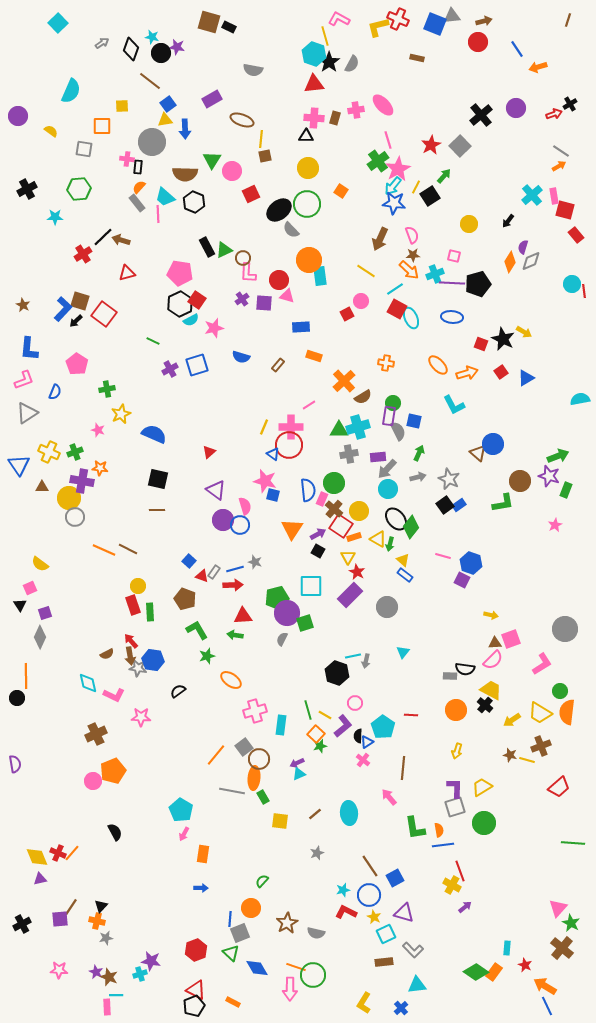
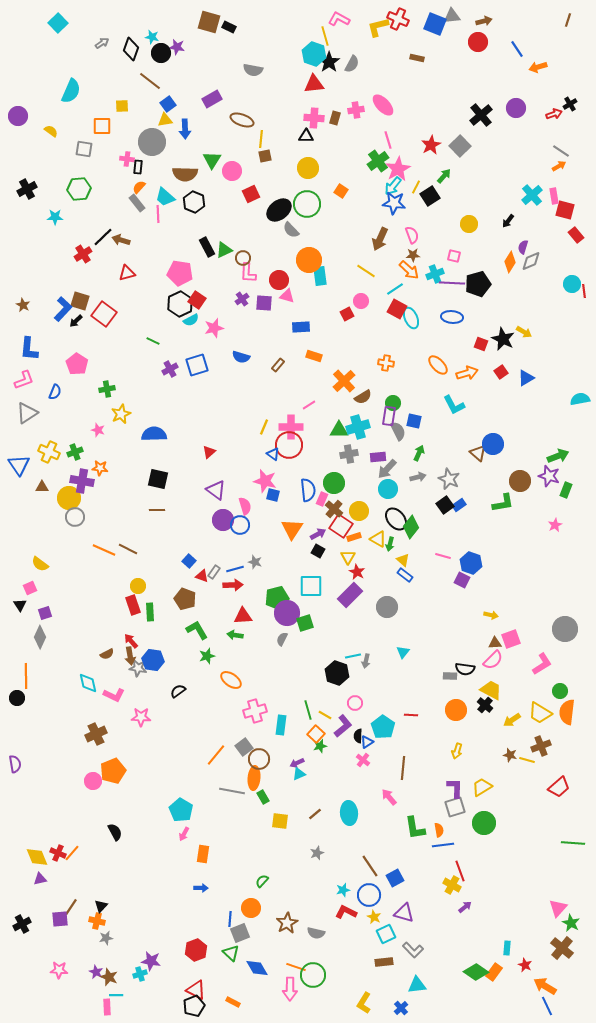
blue semicircle at (154, 434): rotated 25 degrees counterclockwise
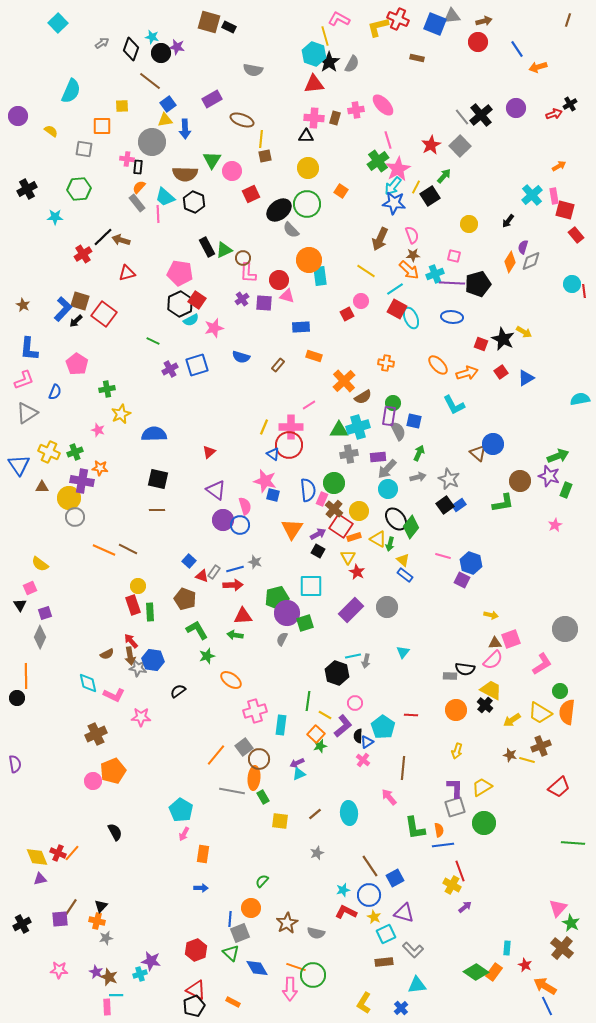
gray line at (561, 151): moved 99 px left, 34 px up; rotated 18 degrees clockwise
purple rectangle at (350, 595): moved 1 px right, 15 px down
green line at (308, 710): moved 9 px up; rotated 24 degrees clockwise
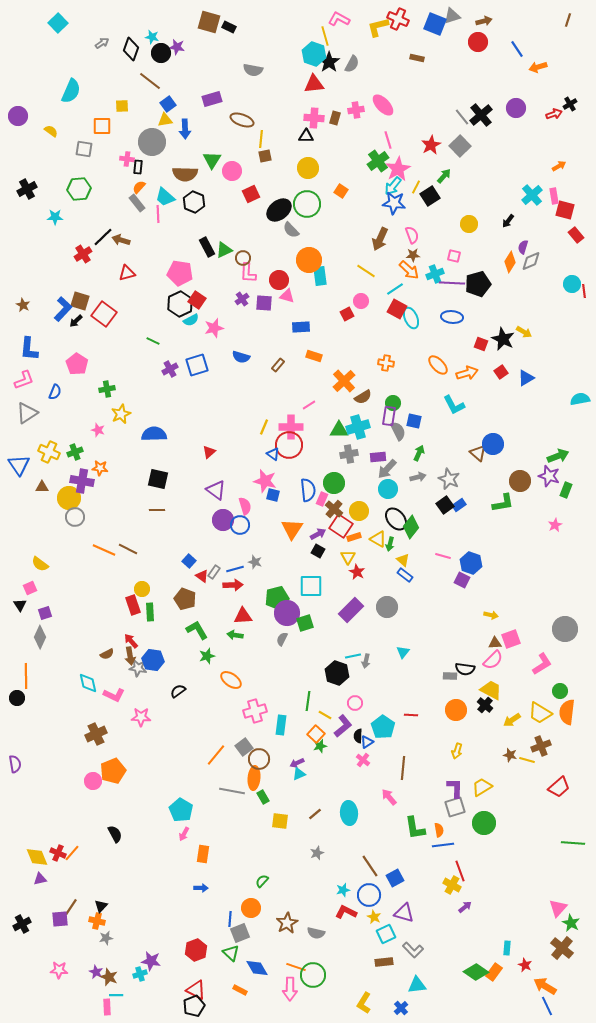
gray triangle at (452, 16): rotated 12 degrees counterclockwise
purple rectangle at (212, 99): rotated 12 degrees clockwise
red triangle at (202, 576): rotated 16 degrees clockwise
yellow circle at (138, 586): moved 4 px right, 3 px down
black semicircle at (115, 832): moved 2 px down
orange rectangle at (233, 1002): moved 7 px right, 12 px up
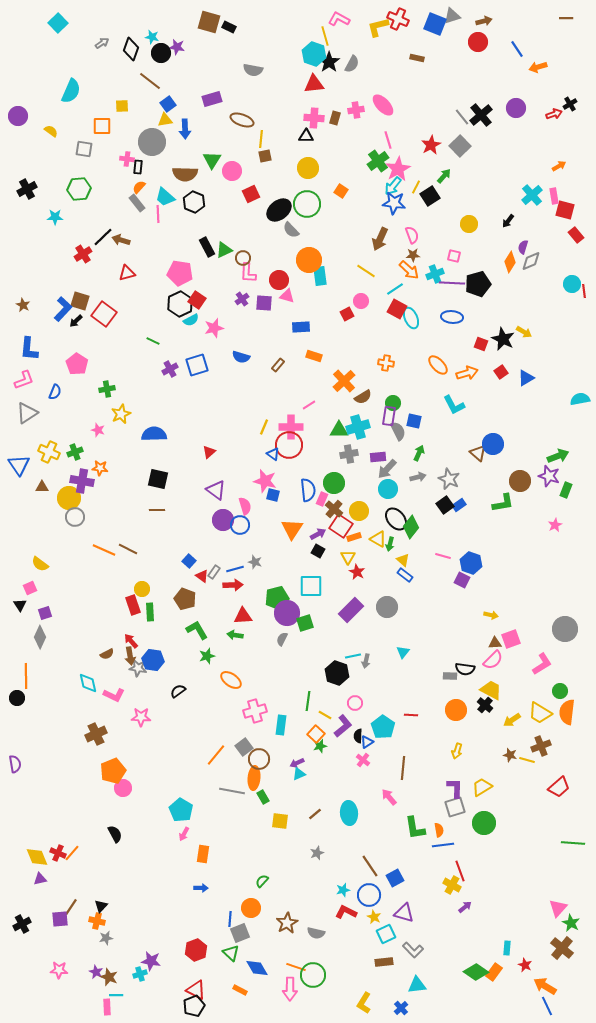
brown line at (568, 20): moved 2 px left, 2 px up; rotated 72 degrees clockwise
pink circle at (93, 781): moved 30 px right, 7 px down
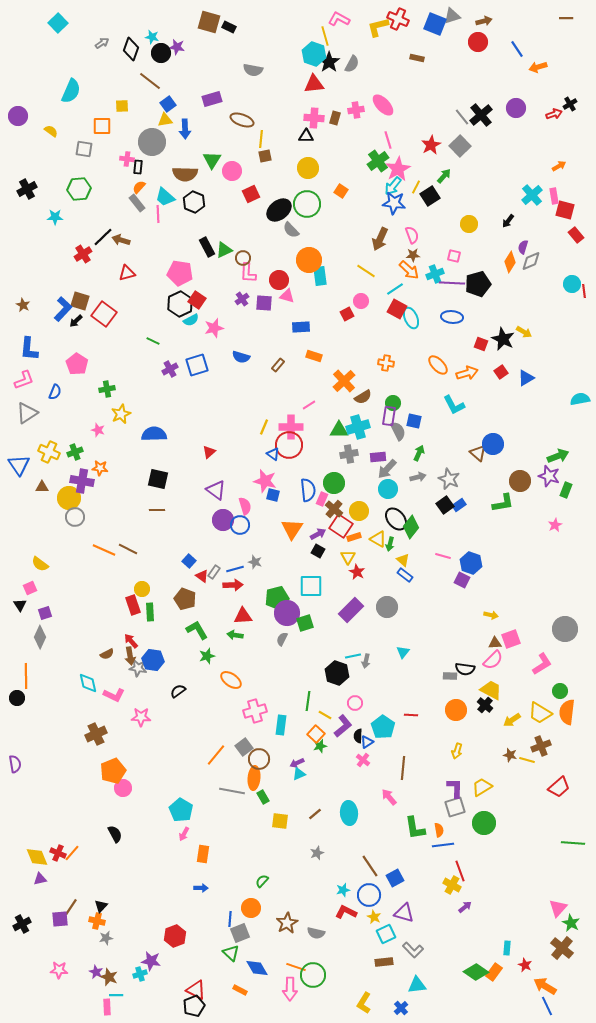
red hexagon at (196, 950): moved 21 px left, 14 px up
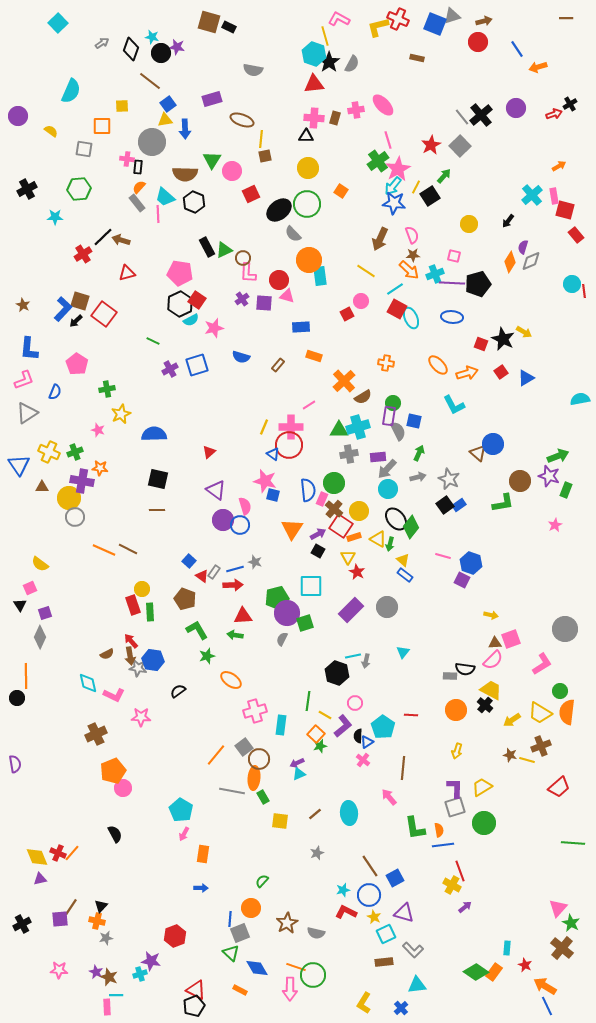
gray semicircle at (291, 230): moved 2 px right, 4 px down
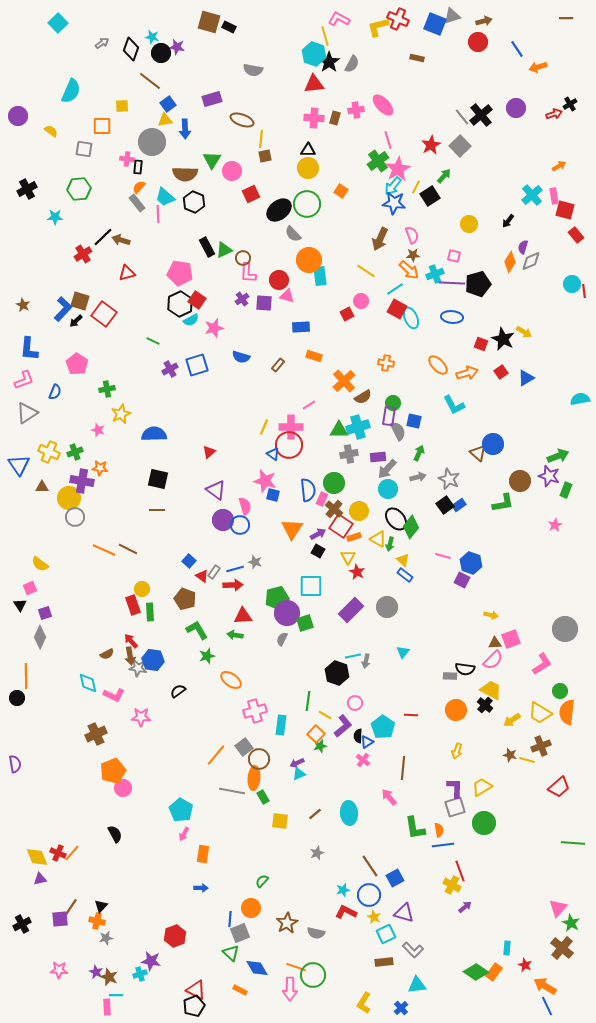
black triangle at (306, 136): moved 2 px right, 14 px down
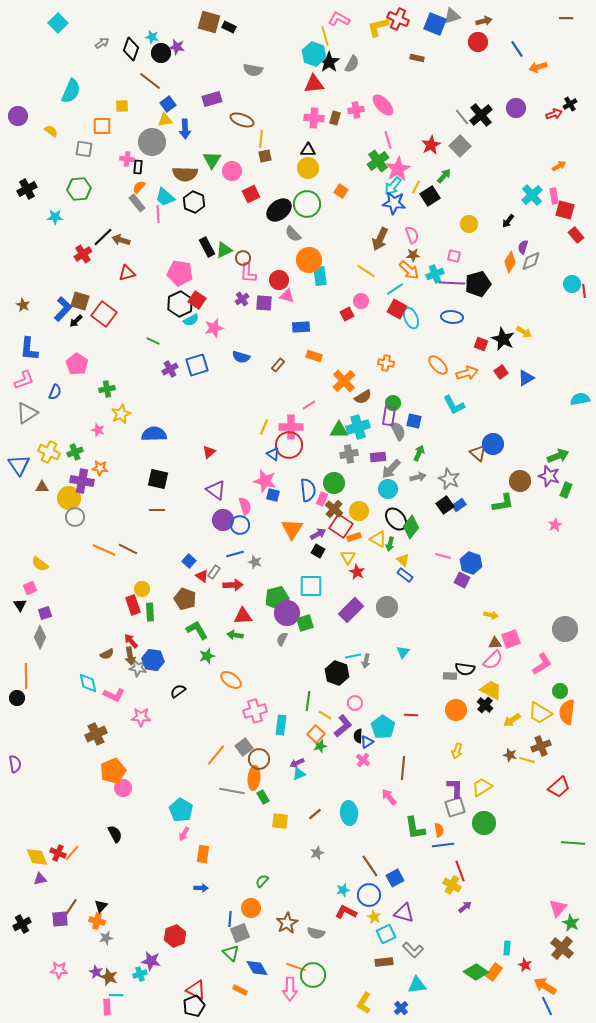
gray arrow at (387, 469): moved 4 px right
blue line at (235, 569): moved 15 px up
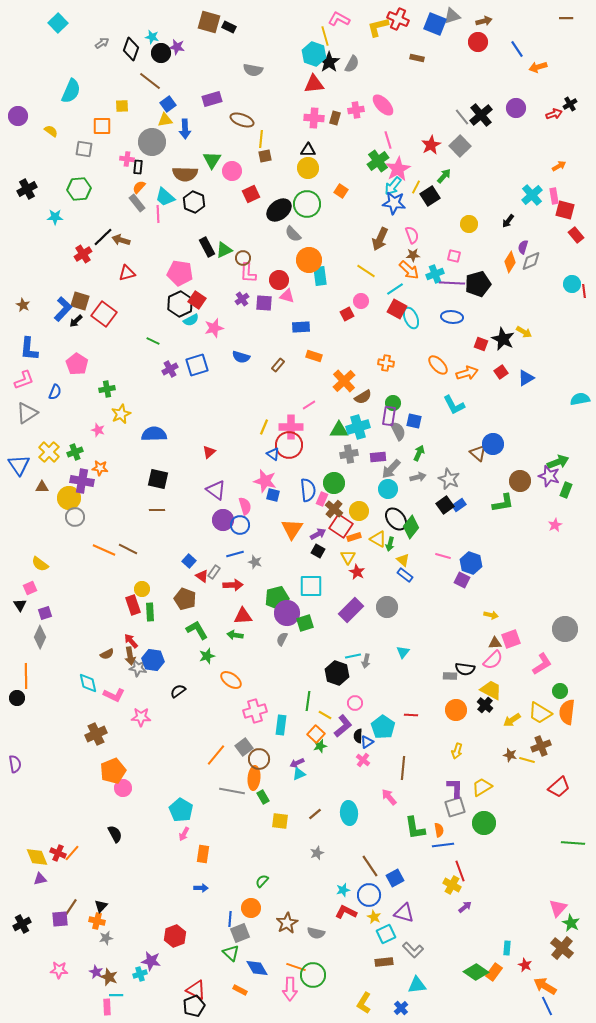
yellow cross at (49, 452): rotated 20 degrees clockwise
green arrow at (558, 456): moved 6 px down
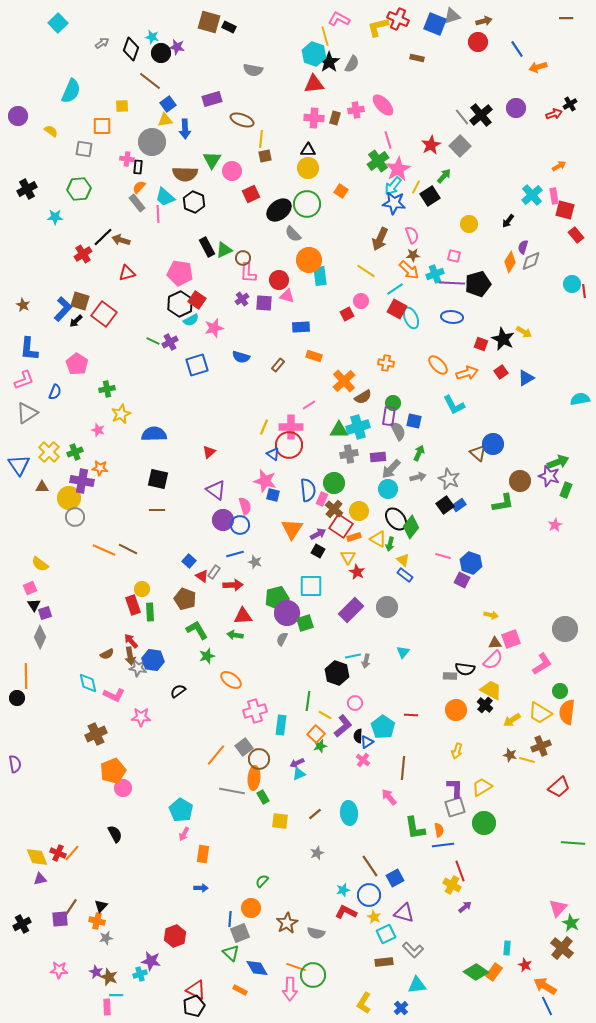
purple cross at (170, 369): moved 27 px up
black triangle at (20, 605): moved 14 px right
